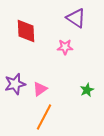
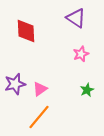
pink star: moved 16 px right, 7 px down; rotated 21 degrees counterclockwise
orange line: moved 5 px left; rotated 12 degrees clockwise
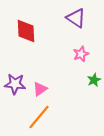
purple star: rotated 20 degrees clockwise
green star: moved 7 px right, 10 px up
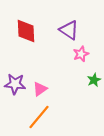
purple triangle: moved 7 px left, 12 px down
